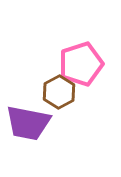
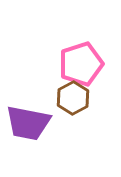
brown hexagon: moved 14 px right, 6 px down
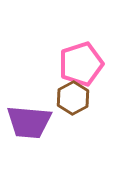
purple trapezoid: moved 1 px right, 1 px up; rotated 6 degrees counterclockwise
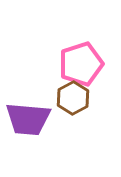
purple trapezoid: moved 1 px left, 3 px up
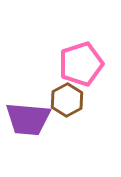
brown hexagon: moved 6 px left, 2 px down
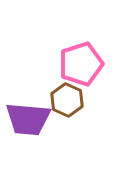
brown hexagon: rotated 8 degrees counterclockwise
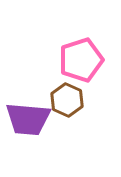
pink pentagon: moved 4 px up
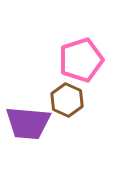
purple trapezoid: moved 4 px down
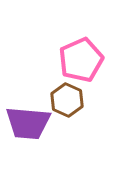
pink pentagon: rotated 6 degrees counterclockwise
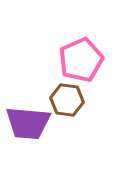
brown hexagon: rotated 16 degrees counterclockwise
